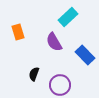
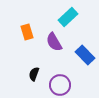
orange rectangle: moved 9 px right
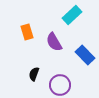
cyan rectangle: moved 4 px right, 2 px up
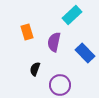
purple semicircle: rotated 42 degrees clockwise
blue rectangle: moved 2 px up
black semicircle: moved 1 px right, 5 px up
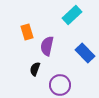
purple semicircle: moved 7 px left, 4 px down
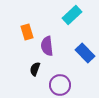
purple semicircle: rotated 18 degrees counterclockwise
